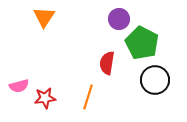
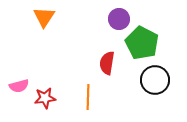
orange line: rotated 15 degrees counterclockwise
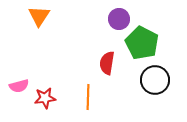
orange triangle: moved 5 px left, 1 px up
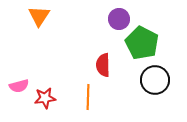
red semicircle: moved 4 px left, 2 px down; rotated 10 degrees counterclockwise
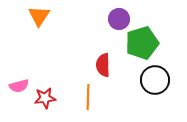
green pentagon: rotated 28 degrees clockwise
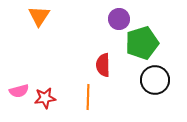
pink semicircle: moved 5 px down
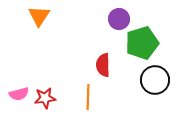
pink semicircle: moved 3 px down
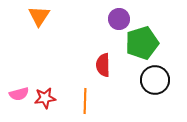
orange line: moved 3 px left, 4 px down
